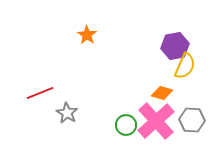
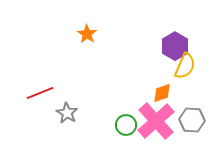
orange star: moved 1 px up
purple hexagon: rotated 20 degrees counterclockwise
orange diamond: rotated 35 degrees counterclockwise
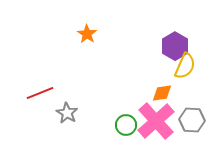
orange diamond: rotated 10 degrees clockwise
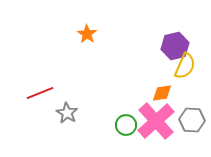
purple hexagon: rotated 16 degrees clockwise
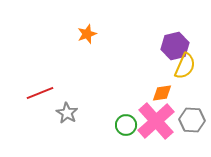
orange star: rotated 18 degrees clockwise
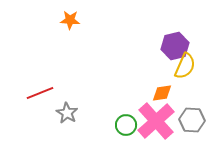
orange star: moved 17 px left, 14 px up; rotated 24 degrees clockwise
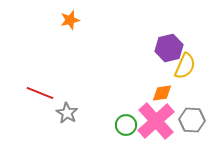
orange star: rotated 18 degrees counterclockwise
purple hexagon: moved 6 px left, 2 px down
red line: rotated 44 degrees clockwise
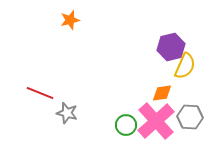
purple hexagon: moved 2 px right, 1 px up
gray star: rotated 15 degrees counterclockwise
gray hexagon: moved 2 px left, 3 px up
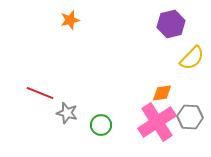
purple hexagon: moved 23 px up
yellow semicircle: moved 7 px right, 8 px up; rotated 20 degrees clockwise
pink cross: moved 1 px right, 1 px down; rotated 9 degrees clockwise
green circle: moved 25 px left
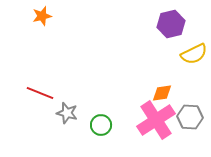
orange star: moved 28 px left, 4 px up
yellow semicircle: moved 2 px right, 4 px up; rotated 20 degrees clockwise
pink cross: moved 1 px left, 2 px up
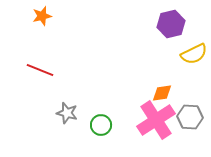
red line: moved 23 px up
